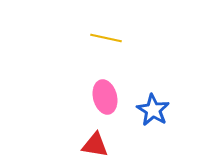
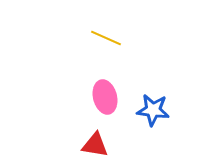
yellow line: rotated 12 degrees clockwise
blue star: rotated 24 degrees counterclockwise
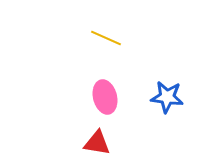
blue star: moved 14 px right, 13 px up
red triangle: moved 2 px right, 2 px up
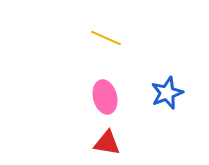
blue star: moved 4 px up; rotated 28 degrees counterclockwise
red triangle: moved 10 px right
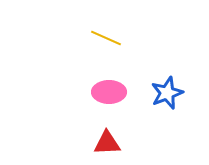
pink ellipse: moved 4 px right, 5 px up; rotated 76 degrees counterclockwise
red triangle: rotated 12 degrees counterclockwise
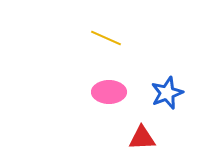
red triangle: moved 35 px right, 5 px up
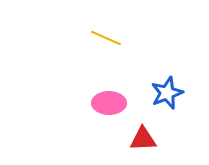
pink ellipse: moved 11 px down
red triangle: moved 1 px right, 1 px down
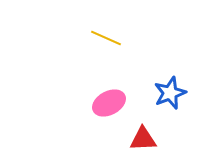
blue star: moved 3 px right
pink ellipse: rotated 28 degrees counterclockwise
